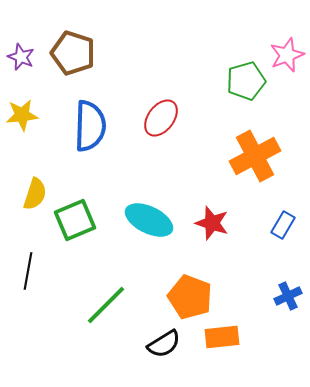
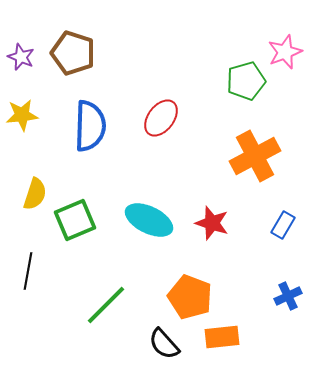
pink star: moved 2 px left, 3 px up
black semicircle: rotated 80 degrees clockwise
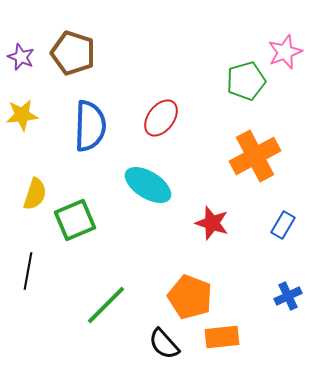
cyan ellipse: moved 1 px left, 35 px up; rotated 6 degrees clockwise
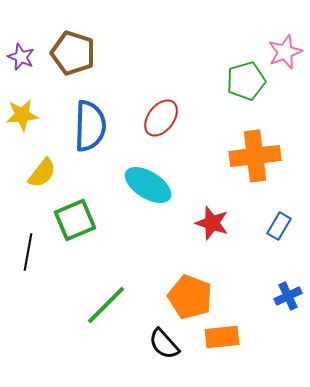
orange cross: rotated 21 degrees clockwise
yellow semicircle: moved 7 px right, 21 px up; rotated 20 degrees clockwise
blue rectangle: moved 4 px left, 1 px down
black line: moved 19 px up
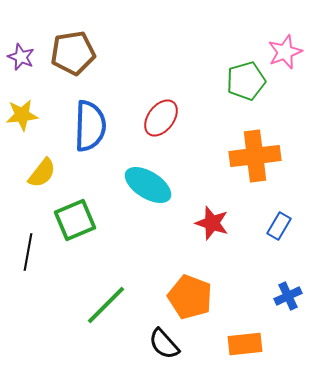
brown pentagon: rotated 27 degrees counterclockwise
orange rectangle: moved 23 px right, 7 px down
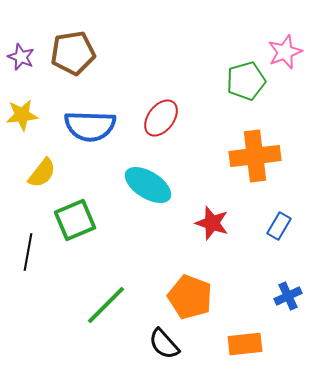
blue semicircle: rotated 90 degrees clockwise
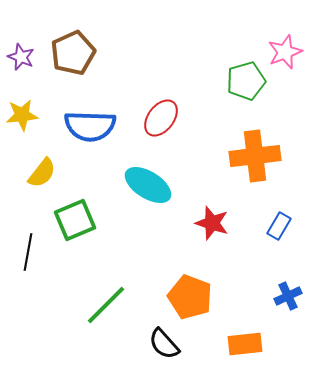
brown pentagon: rotated 15 degrees counterclockwise
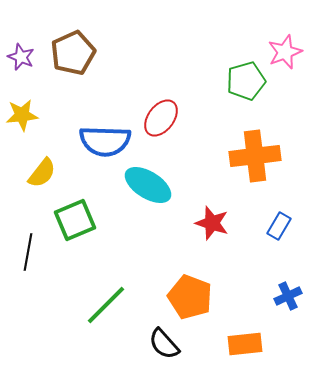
blue semicircle: moved 15 px right, 15 px down
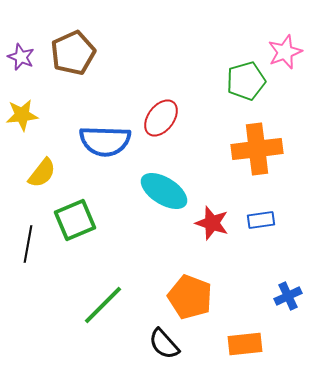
orange cross: moved 2 px right, 7 px up
cyan ellipse: moved 16 px right, 6 px down
blue rectangle: moved 18 px left, 6 px up; rotated 52 degrees clockwise
black line: moved 8 px up
green line: moved 3 px left
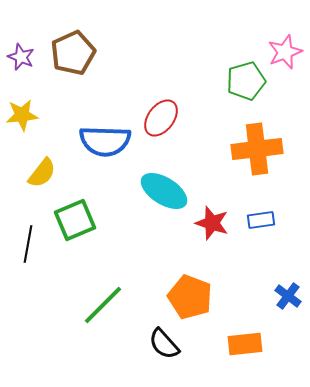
blue cross: rotated 28 degrees counterclockwise
